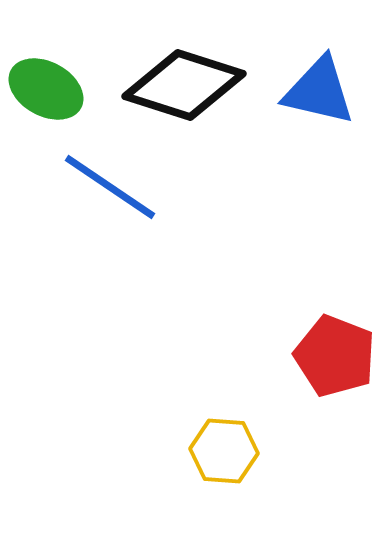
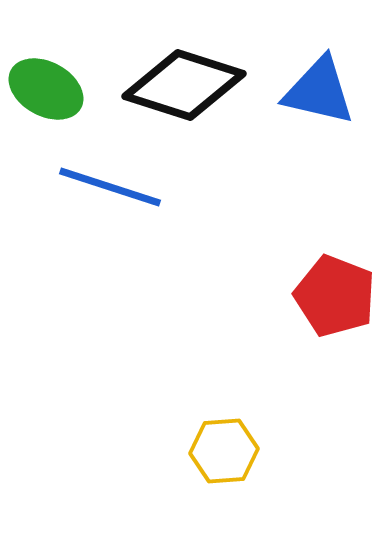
blue line: rotated 16 degrees counterclockwise
red pentagon: moved 60 px up
yellow hexagon: rotated 8 degrees counterclockwise
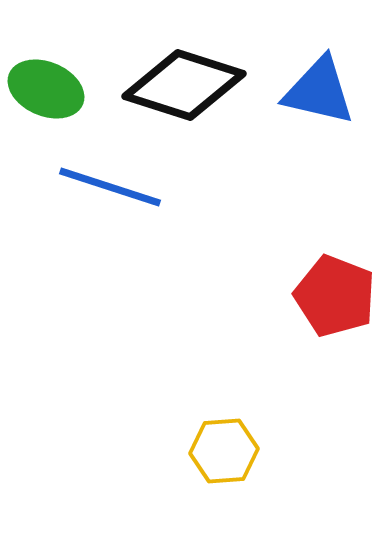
green ellipse: rotated 6 degrees counterclockwise
